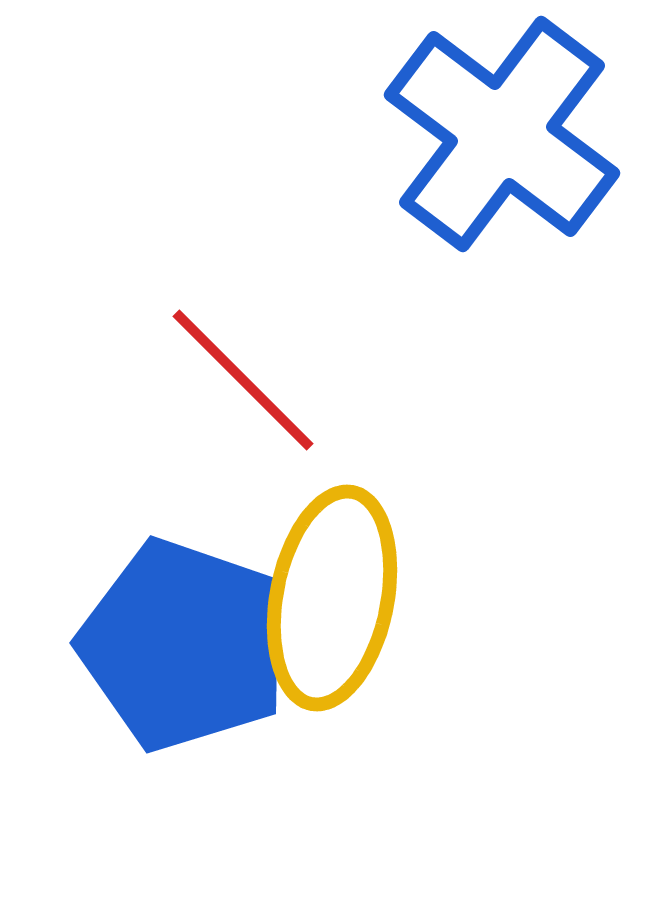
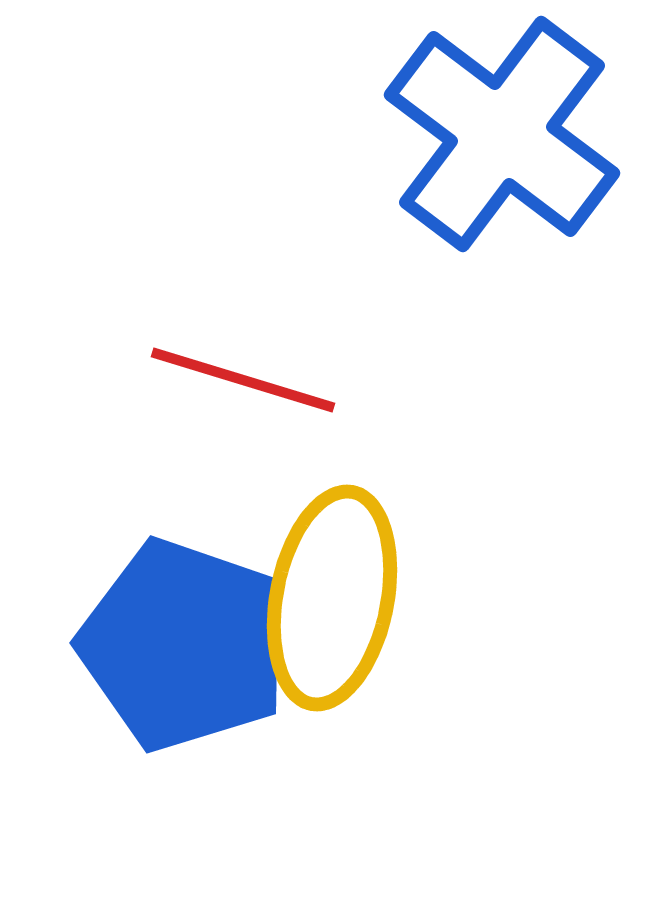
red line: rotated 28 degrees counterclockwise
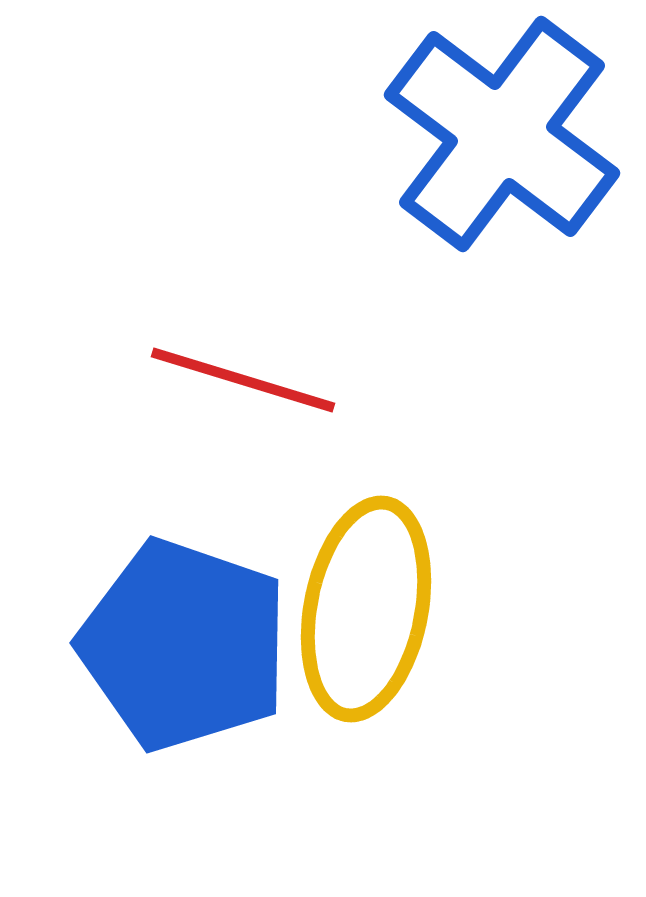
yellow ellipse: moved 34 px right, 11 px down
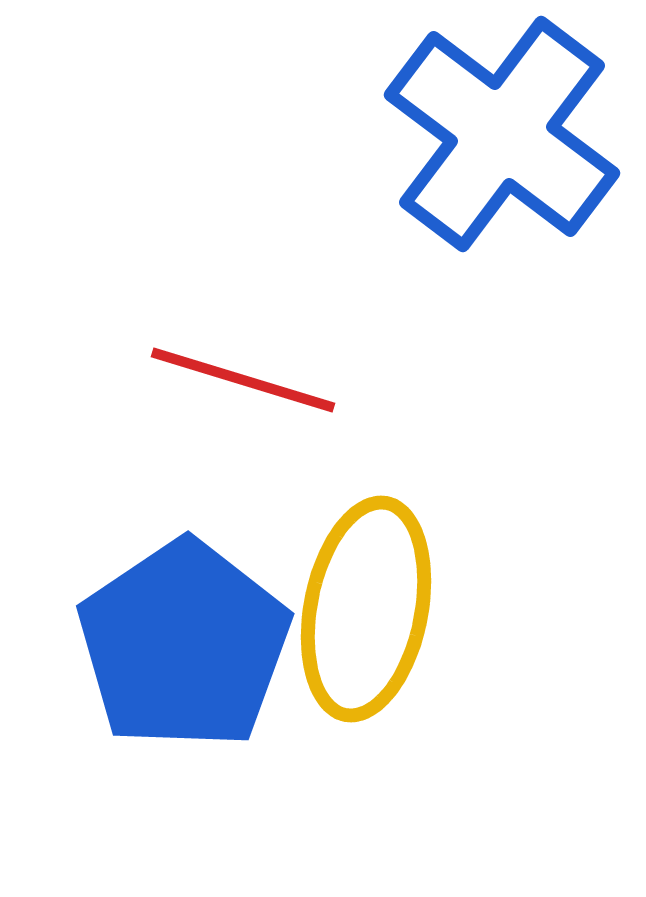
blue pentagon: rotated 19 degrees clockwise
